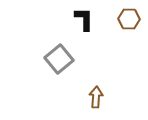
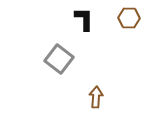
brown hexagon: moved 1 px up
gray square: rotated 12 degrees counterclockwise
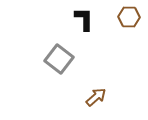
brown hexagon: moved 1 px up
brown arrow: rotated 45 degrees clockwise
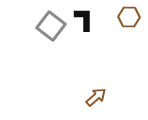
gray square: moved 8 px left, 33 px up
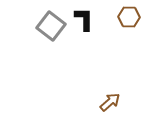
brown arrow: moved 14 px right, 5 px down
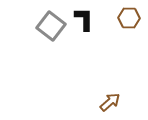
brown hexagon: moved 1 px down
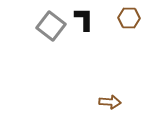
brown arrow: rotated 45 degrees clockwise
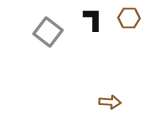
black L-shape: moved 9 px right
gray square: moved 3 px left, 6 px down
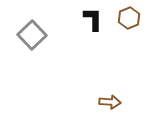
brown hexagon: rotated 25 degrees counterclockwise
gray square: moved 16 px left, 3 px down; rotated 8 degrees clockwise
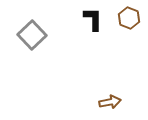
brown hexagon: rotated 15 degrees counterclockwise
brown arrow: rotated 15 degrees counterclockwise
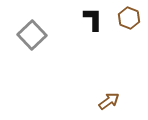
brown arrow: moved 1 px left, 1 px up; rotated 25 degrees counterclockwise
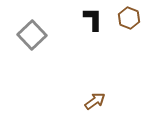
brown arrow: moved 14 px left
